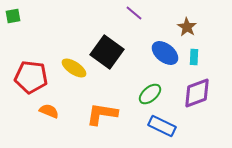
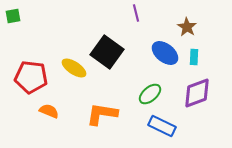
purple line: moved 2 px right; rotated 36 degrees clockwise
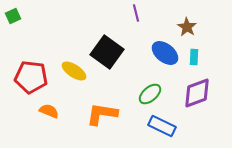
green square: rotated 14 degrees counterclockwise
yellow ellipse: moved 3 px down
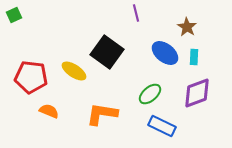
green square: moved 1 px right, 1 px up
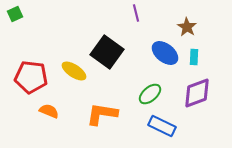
green square: moved 1 px right, 1 px up
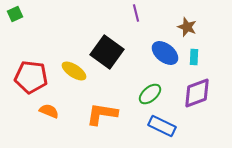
brown star: rotated 12 degrees counterclockwise
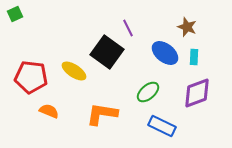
purple line: moved 8 px left, 15 px down; rotated 12 degrees counterclockwise
green ellipse: moved 2 px left, 2 px up
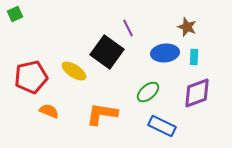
blue ellipse: rotated 44 degrees counterclockwise
red pentagon: rotated 20 degrees counterclockwise
